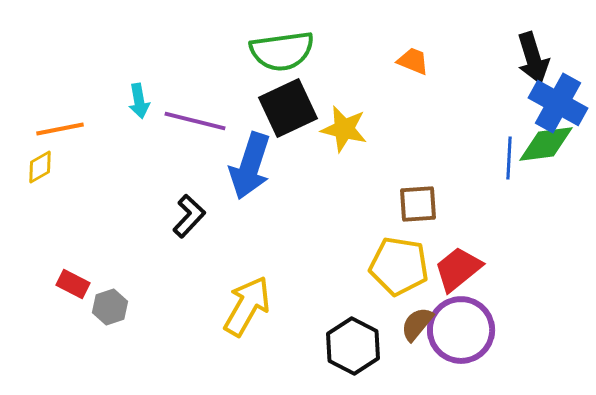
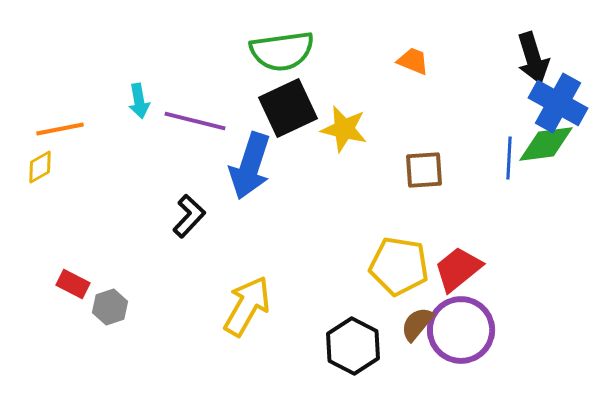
brown square: moved 6 px right, 34 px up
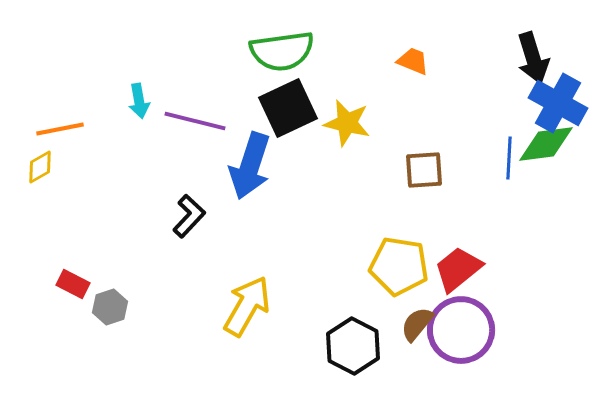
yellow star: moved 3 px right, 6 px up
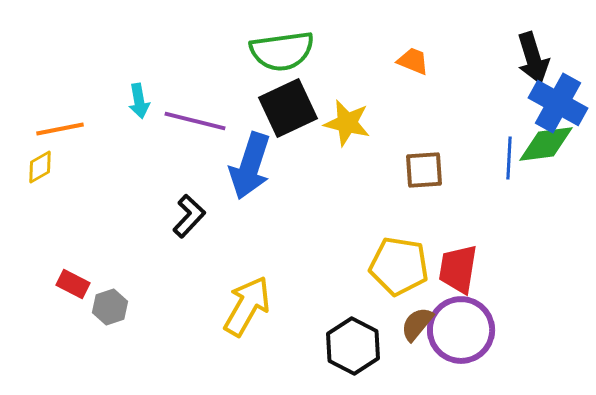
red trapezoid: rotated 42 degrees counterclockwise
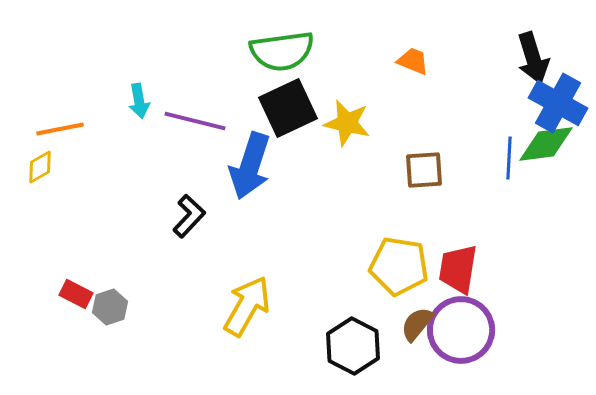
red rectangle: moved 3 px right, 10 px down
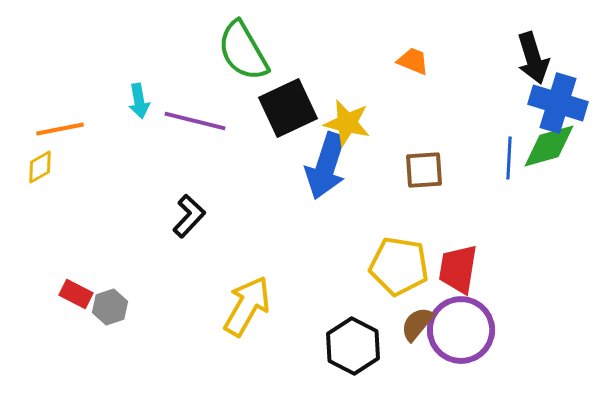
green semicircle: moved 39 px left; rotated 68 degrees clockwise
blue cross: rotated 12 degrees counterclockwise
green diamond: moved 3 px right, 2 px down; rotated 8 degrees counterclockwise
blue arrow: moved 76 px right
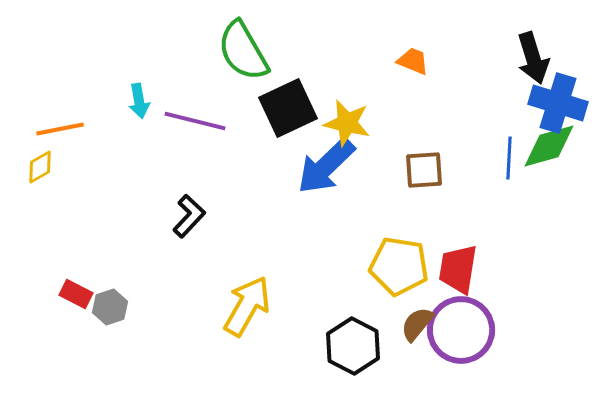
blue arrow: rotated 28 degrees clockwise
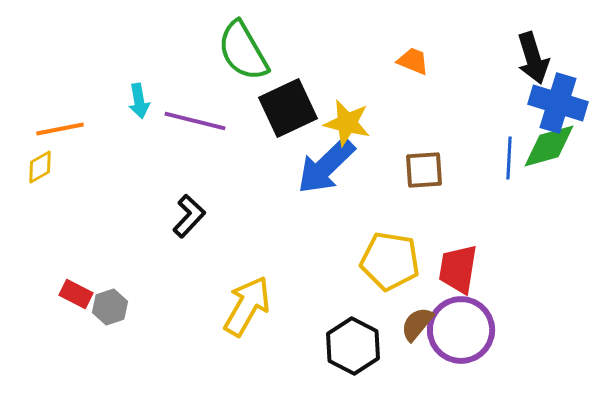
yellow pentagon: moved 9 px left, 5 px up
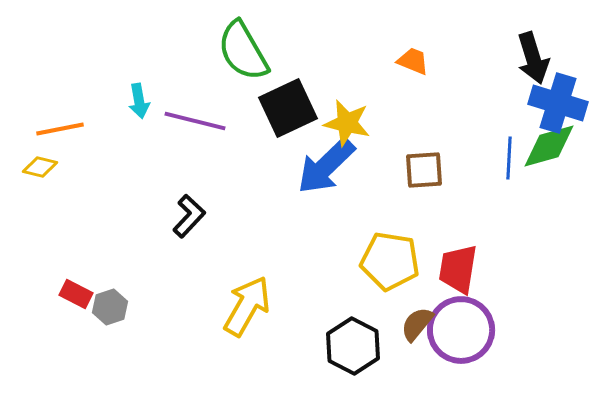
yellow diamond: rotated 44 degrees clockwise
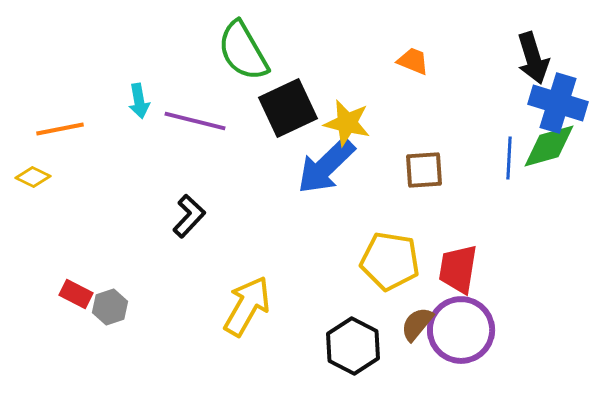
yellow diamond: moved 7 px left, 10 px down; rotated 12 degrees clockwise
